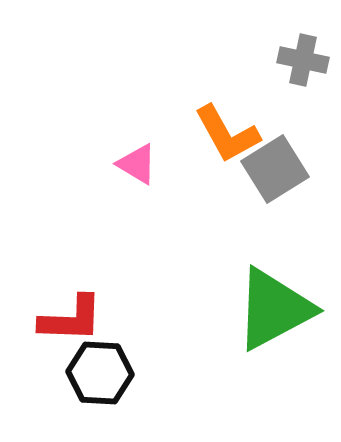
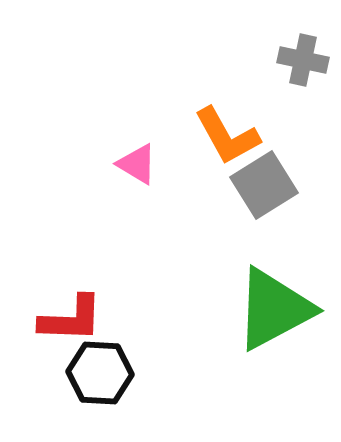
orange L-shape: moved 2 px down
gray square: moved 11 px left, 16 px down
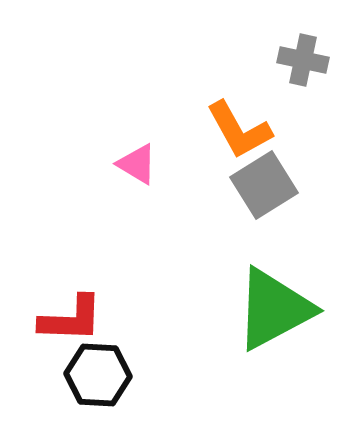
orange L-shape: moved 12 px right, 6 px up
black hexagon: moved 2 px left, 2 px down
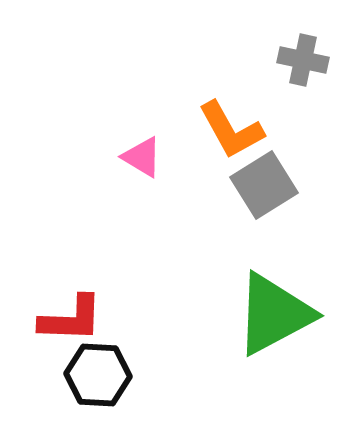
orange L-shape: moved 8 px left
pink triangle: moved 5 px right, 7 px up
green triangle: moved 5 px down
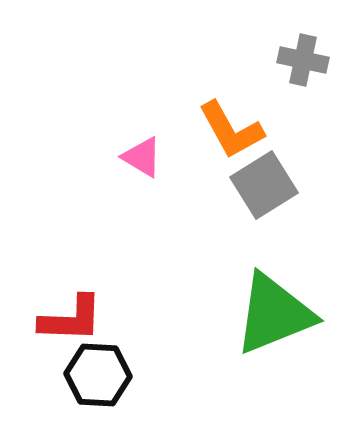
green triangle: rotated 6 degrees clockwise
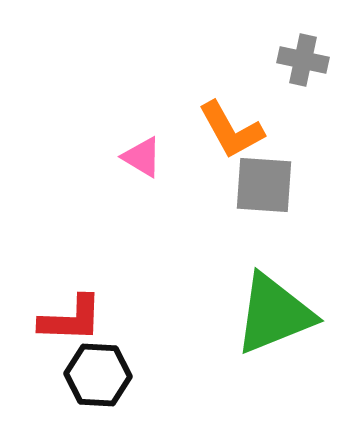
gray square: rotated 36 degrees clockwise
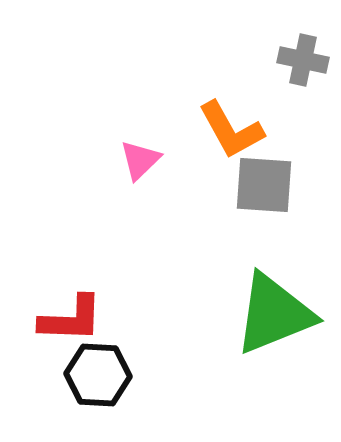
pink triangle: moved 2 px left, 3 px down; rotated 45 degrees clockwise
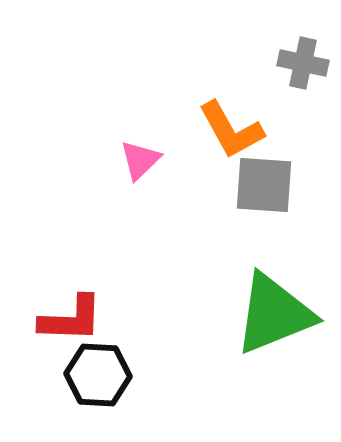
gray cross: moved 3 px down
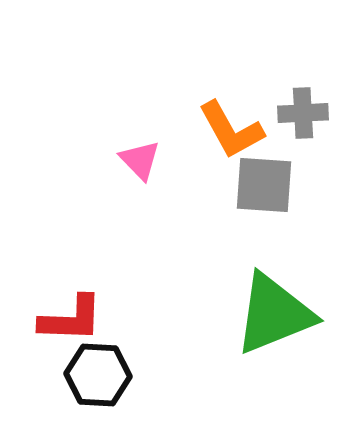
gray cross: moved 50 px down; rotated 15 degrees counterclockwise
pink triangle: rotated 30 degrees counterclockwise
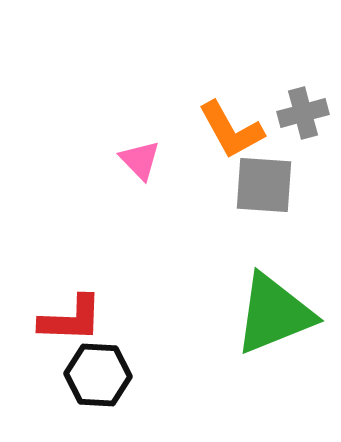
gray cross: rotated 12 degrees counterclockwise
